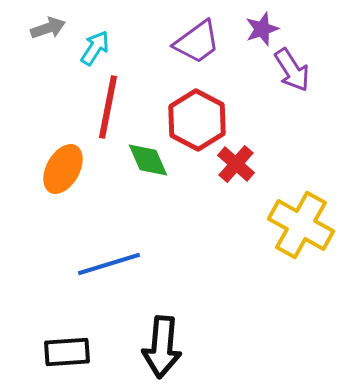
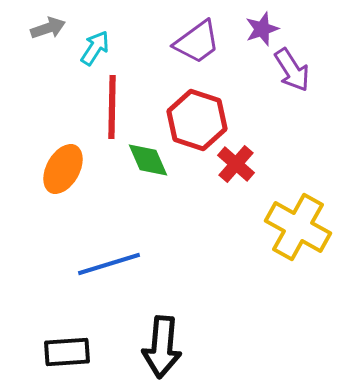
red line: moved 4 px right; rotated 10 degrees counterclockwise
red hexagon: rotated 10 degrees counterclockwise
yellow cross: moved 3 px left, 2 px down
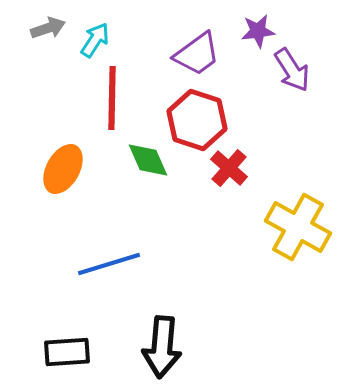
purple star: moved 4 px left, 2 px down; rotated 12 degrees clockwise
purple trapezoid: moved 12 px down
cyan arrow: moved 8 px up
red line: moved 9 px up
red cross: moved 7 px left, 4 px down
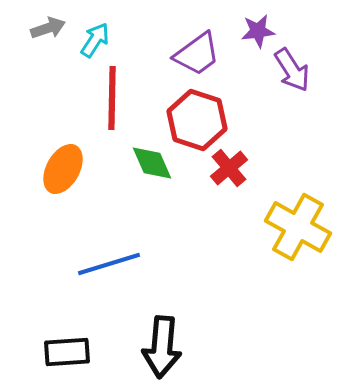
green diamond: moved 4 px right, 3 px down
red cross: rotated 9 degrees clockwise
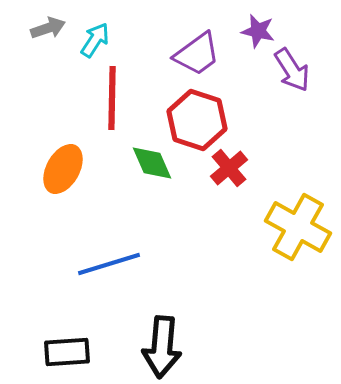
purple star: rotated 20 degrees clockwise
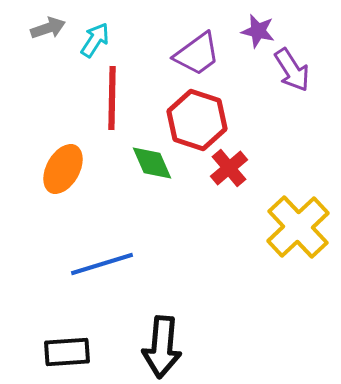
yellow cross: rotated 18 degrees clockwise
blue line: moved 7 px left
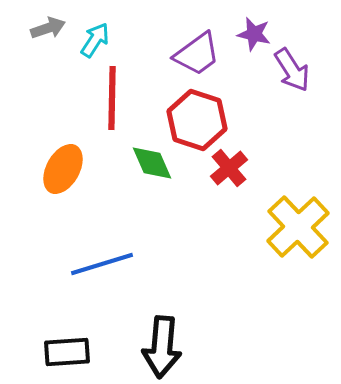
purple star: moved 4 px left, 3 px down
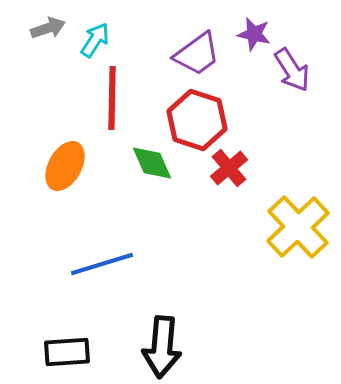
orange ellipse: moved 2 px right, 3 px up
